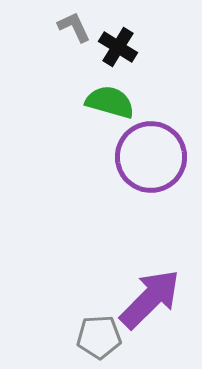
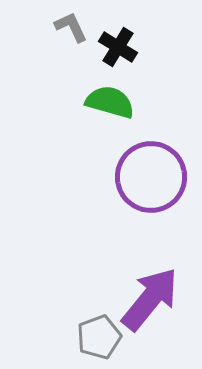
gray L-shape: moved 3 px left
purple circle: moved 20 px down
purple arrow: rotated 6 degrees counterclockwise
gray pentagon: rotated 18 degrees counterclockwise
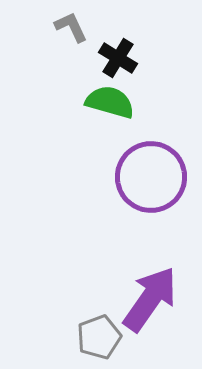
black cross: moved 11 px down
purple arrow: rotated 4 degrees counterclockwise
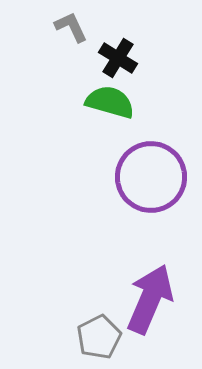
purple arrow: rotated 12 degrees counterclockwise
gray pentagon: rotated 6 degrees counterclockwise
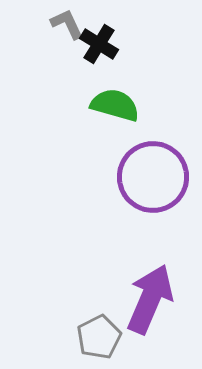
gray L-shape: moved 4 px left, 3 px up
black cross: moved 19 px left, 14 px up
green semicircle: moved 5 px right, 3 px down
purple circle: moved 2 px right
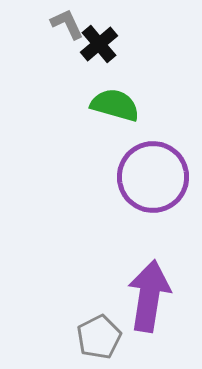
black cross: rotated 18 degrees clockwise
purple arrow: moved 1 px left, 3 px up; rotated 14 degrees counterclockwise
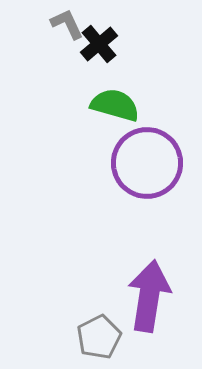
purple circle: moved 6 px left, 14 px up
